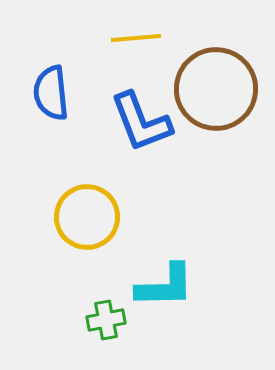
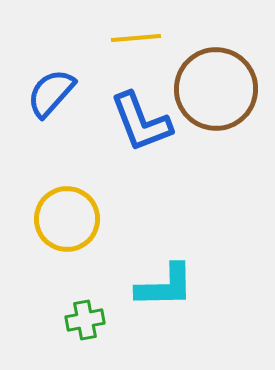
blue semicircle: rotated 48 degrees clockwise
yellow circle: moved 20 px left, 2 px down
green cross: moved 21 px left
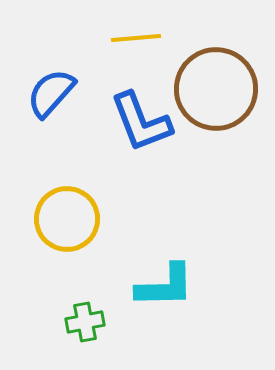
green cross: moved 2 px down
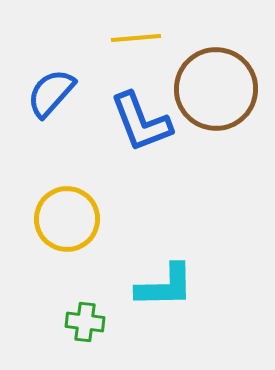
green cross: rotated 18 degrees clockwise
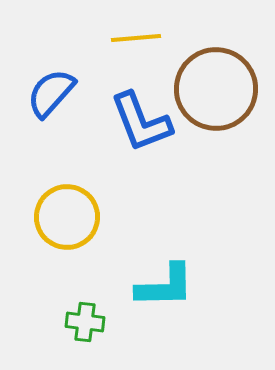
yellow circle: moved 2 px up
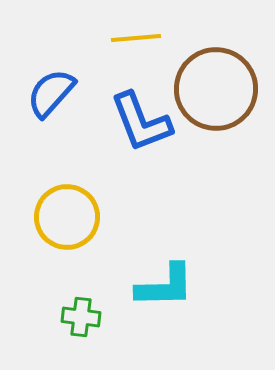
green cross: moved 4 px left, 5 px up
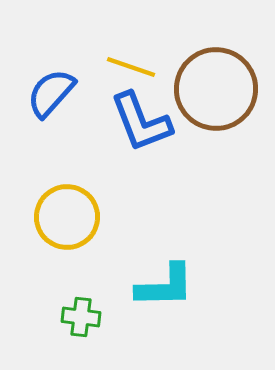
yellow line: moved 5 px left, 29 px down; rotated 24 degrees clockwise
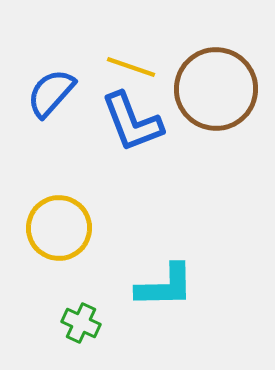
blue L-shape: moved 9 px left
yellow circle: moved 8 px left, 11 px down
green cross: moved 6 px down; rotated 18 degrees clockwise
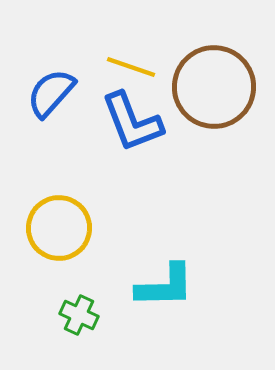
brown circle: moved 2 px left, 2 px up
green cross: moved 2 px left, 8 px up
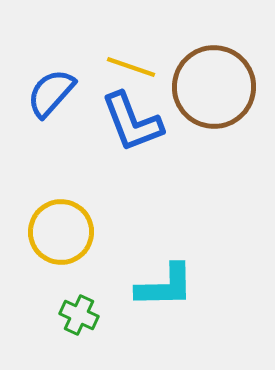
yellow circle: moved 2 px right, 4 px down
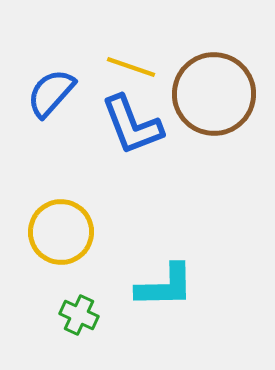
brown circle: moved 7 px down
blue L-shape: moved 3 px down
